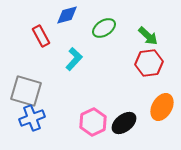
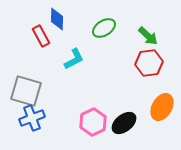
blue diamond: moved 10 px left, 4 px down; rotated 75 degrees counterclockwise
cyan L-shape: rotated 20 degrees clockwise
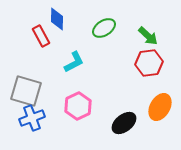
cyan L-shape: moved 3 px down
orange ellipse: moved 2 px left
pink hexagon: moved 15 px left, 16 px up
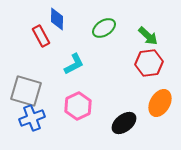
cyan L-shape: moved 2 px down
orange ellipse: moved 4 px up
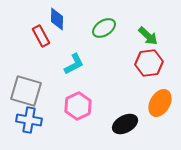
blue cross: moved 3 px left, 2 px down; rotated 30 degrees clockwise
black ellipse: moved 1 px right, 1 px down; rotated 10 degrees clockwise
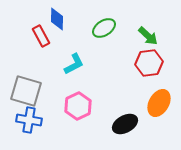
orange ellipse: moved 1 px left
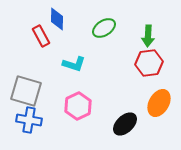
green arrow: rotated 50 degrees clockwise
cyan L-shape: rotated 45 degrees clockwise
black ellipse: rotated 15 degrees counterclockwise
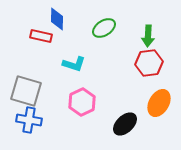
red rectangle: rotated 50 degrees counterclockwise
pink hexagon: moved 4 px right, 4 px up
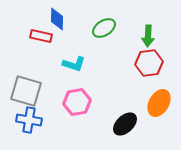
pink hexagon: moved 5 px left; rotated 16 degrees clockwise
